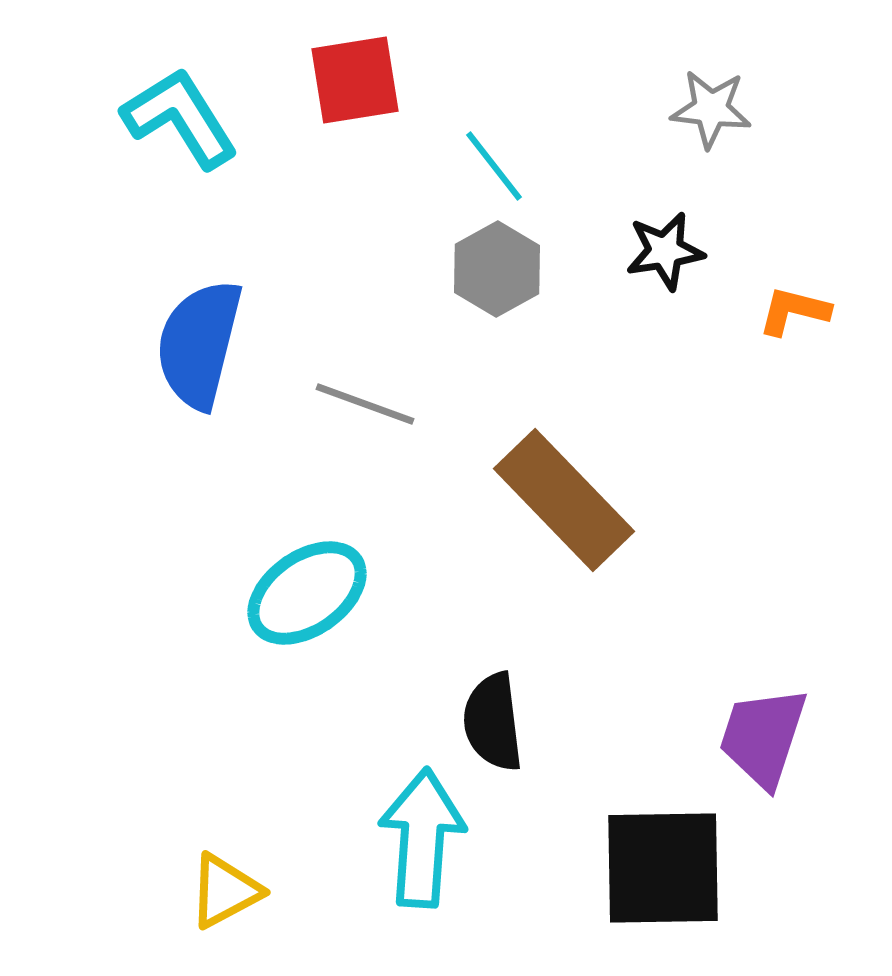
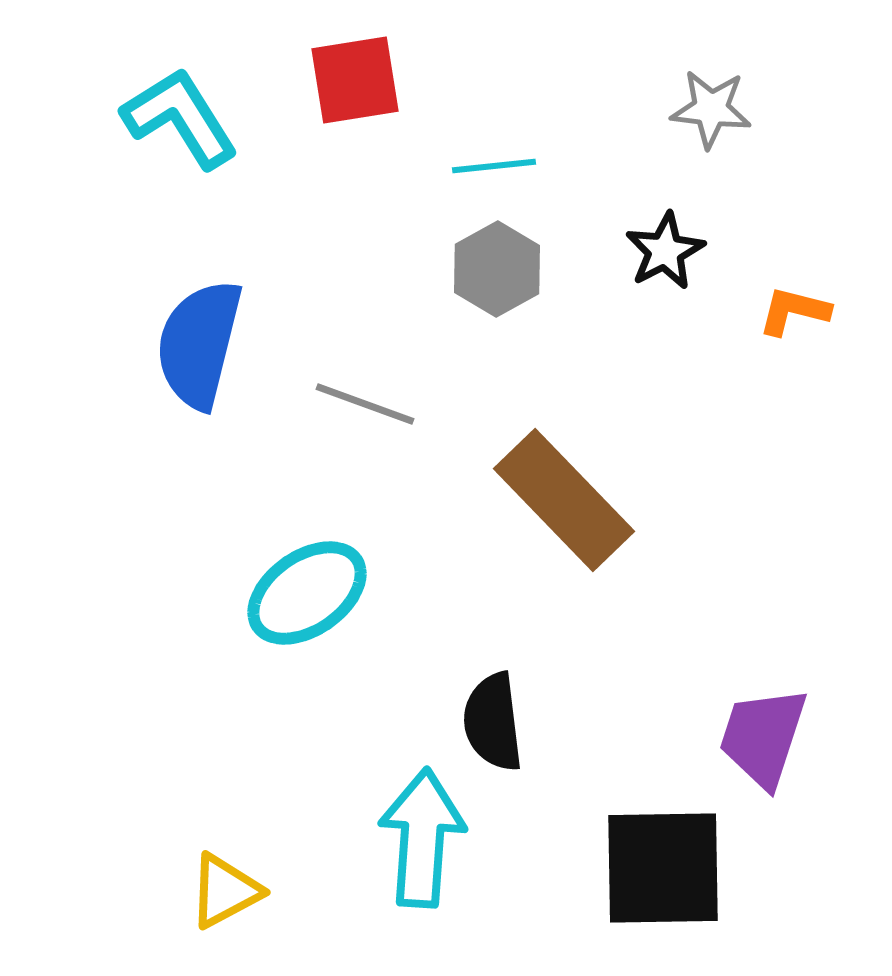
cyan line: rotated 58 degrees counterclockwise
black star: rotated 18 degrees counterclockwise
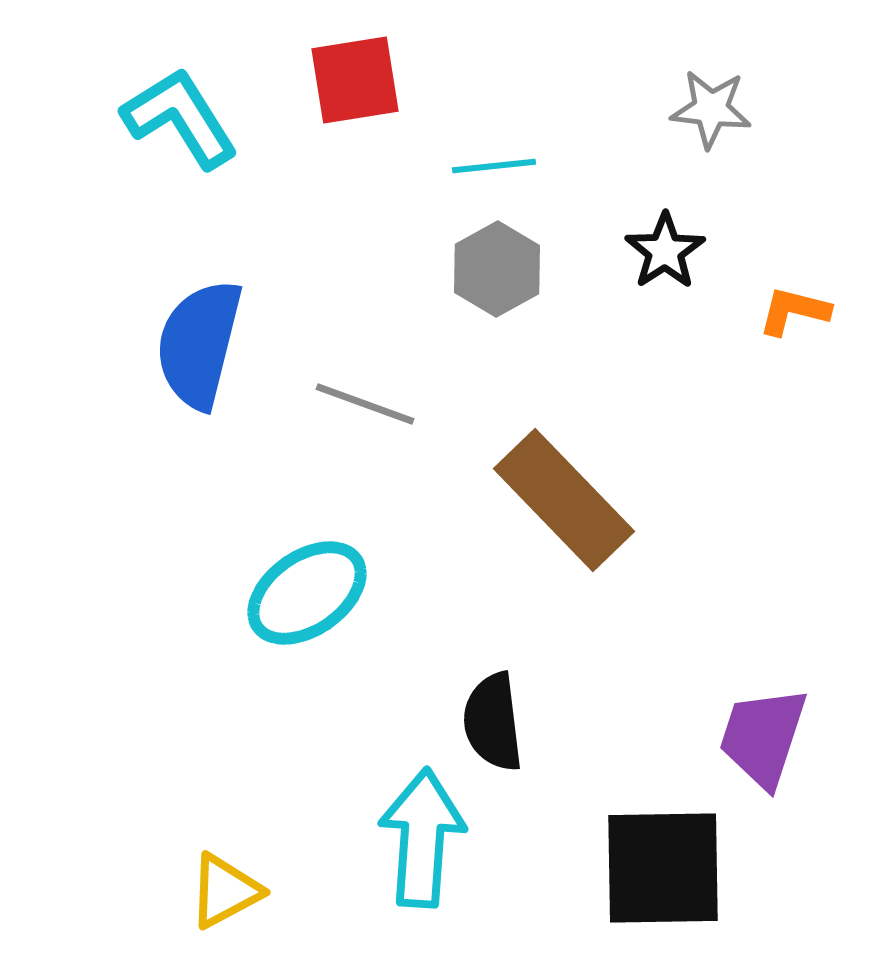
black star: rotated 6 degrees counterclockwise
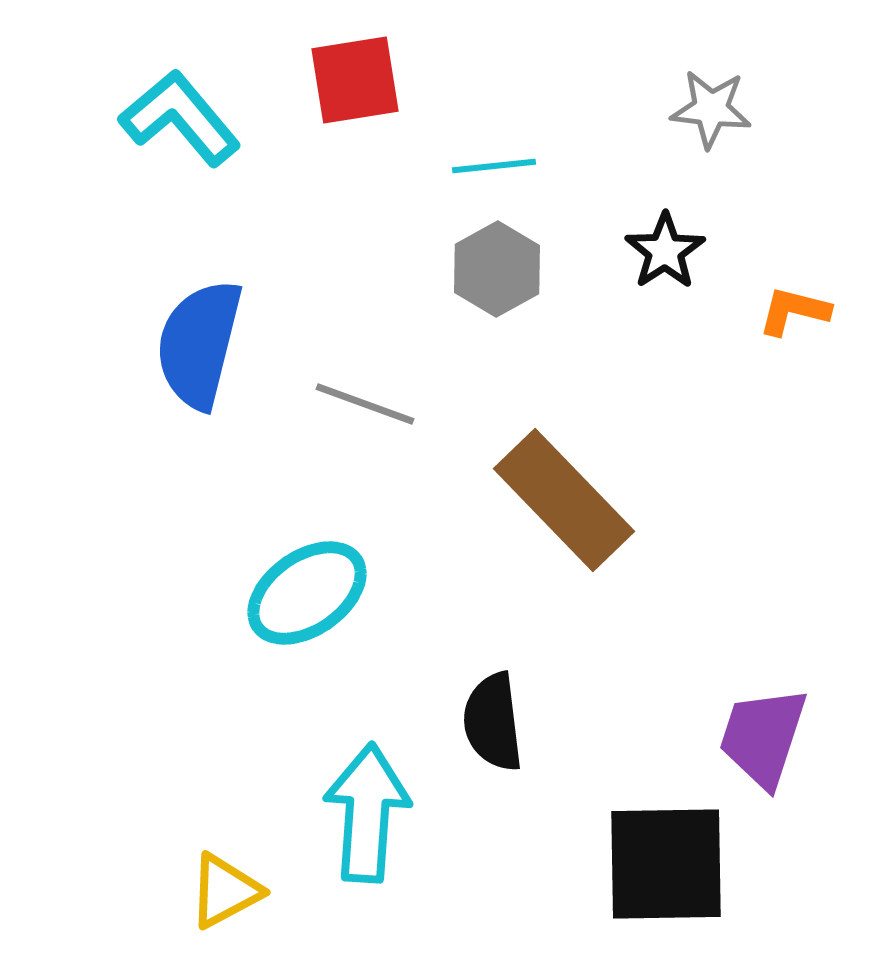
cyan L-shape: rotated 8 degrees counterclockwise
cyan arrow: moved 55 px left, 25 px up
black square: moved 3 px right, 4 px up
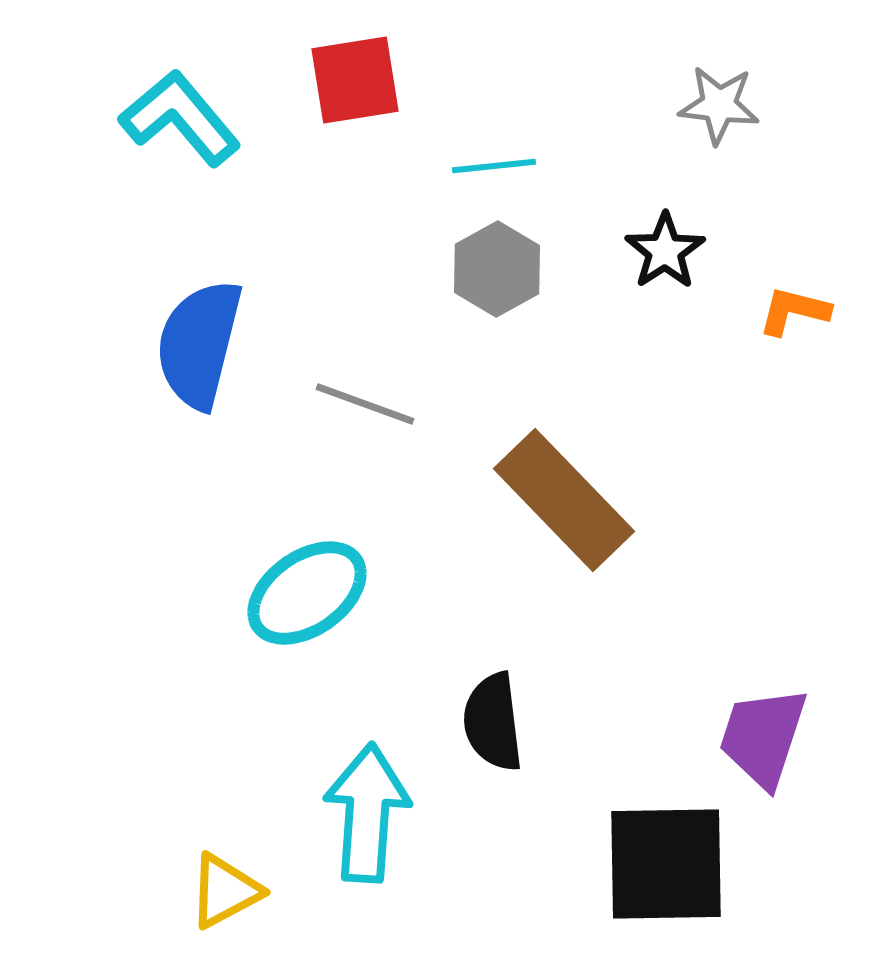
gray star: moved 8 px right, 4 px up
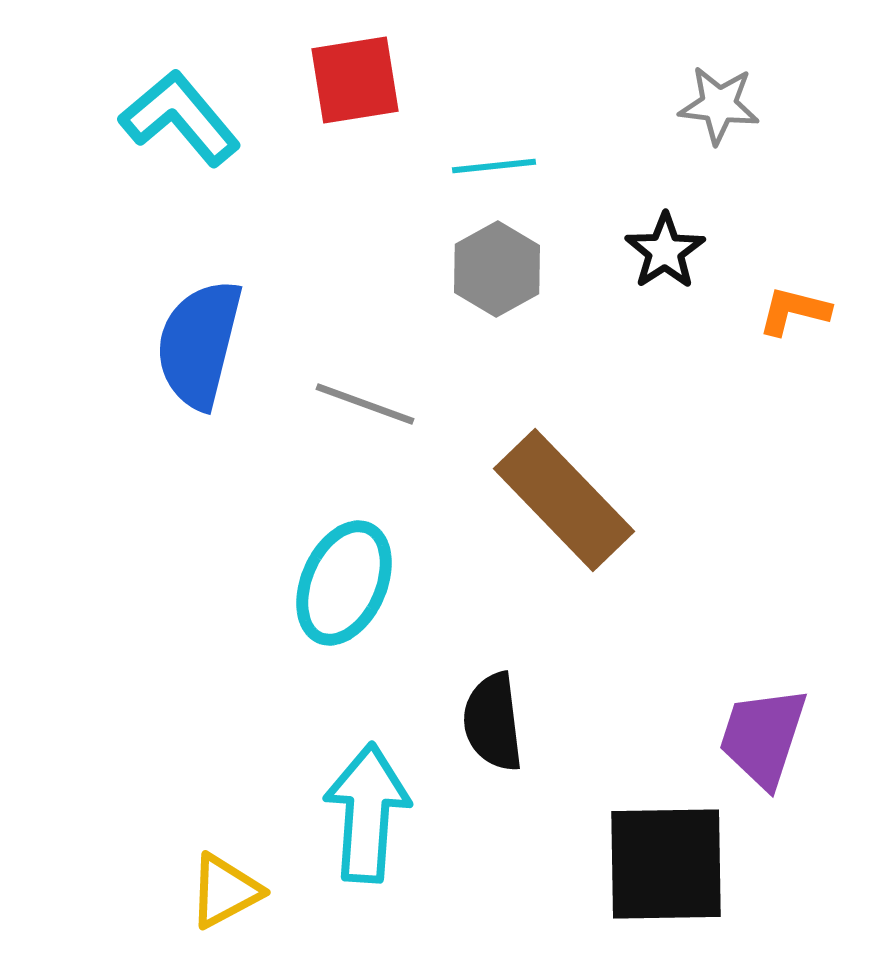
cyan ellipse: moved 37 px right, 10 px up; rotated 31 degrees counterclockwise
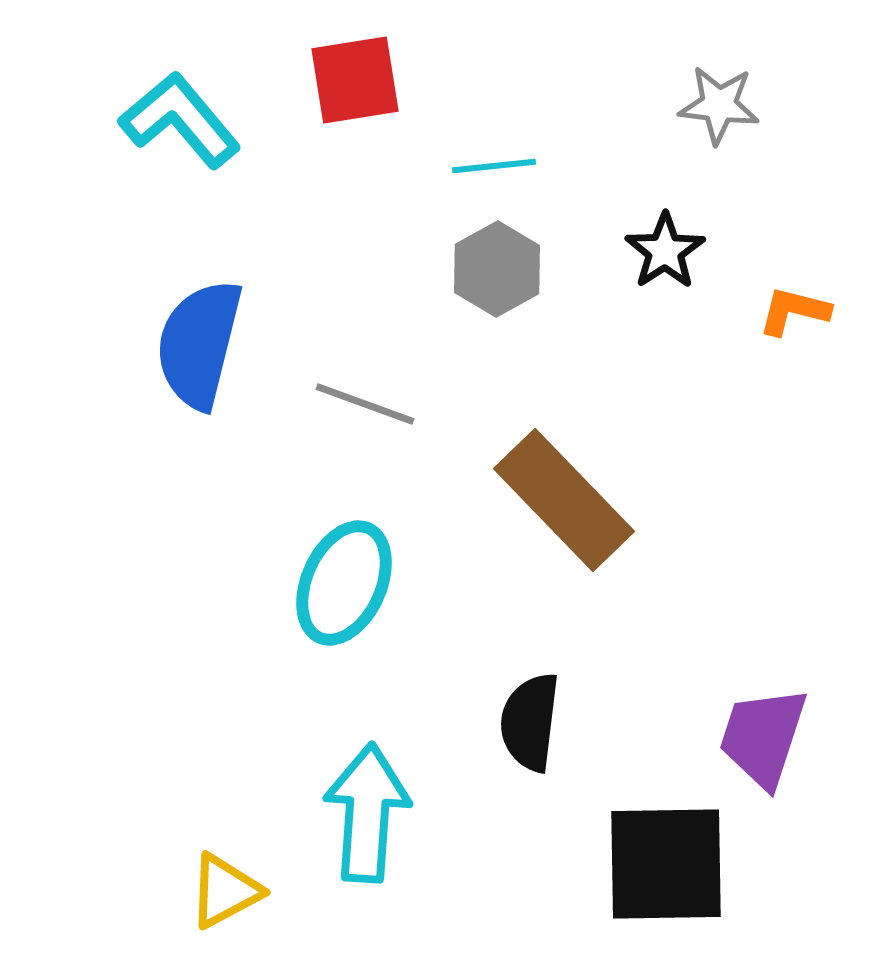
cyan L-shape: moved 2 px down
black semicircle: moved 37 px right; rotated 14 degrees clockwise
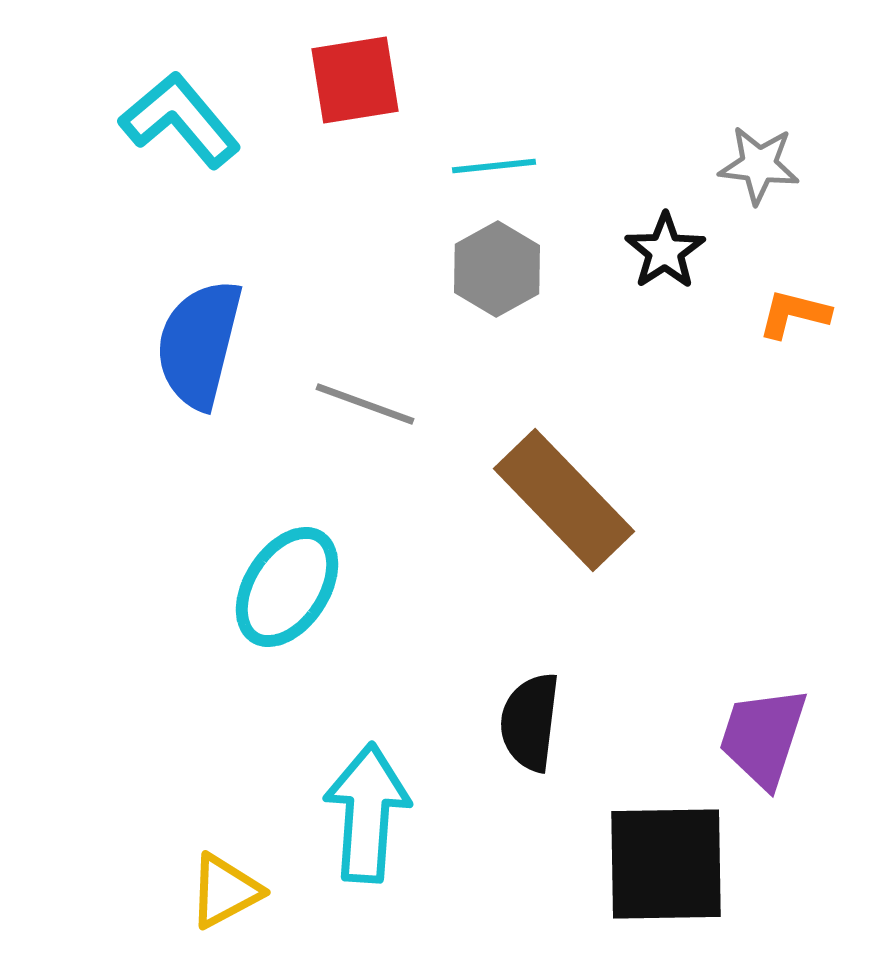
gray star: moved 40 px right, 60 px down
orange L-shape: moved 3 px down
cyan ellipse: moved 57 px left, 4 px down; rotated 9 degrees clockwise
